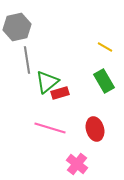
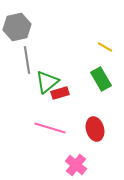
green rectangle: moved 3 px left, 2 px up
pink cross: moved 1 px left, 1 px down
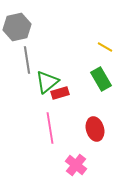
pink line: rotated 64 degrees clockwise
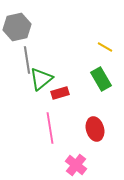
green triangle: moved 6 px left, 3 px up
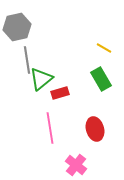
yellow line: moved 1 px left, 1 px down
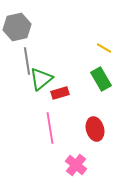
gray line: moved 1 px down
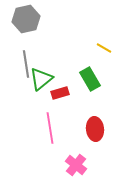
gray hexagon: moved 9 px right, 8 px up
gray line: moved 1 px left, 3 px down
green rectangle: moved 11 px left
red ellipse: rotated 10 degrees clockwise
